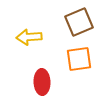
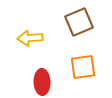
yellow arrow: moved 1 px right, 1 px down
orange square: moved 4 px right, 8 px down
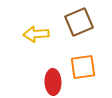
yellow arrow: moved 6 px right, 4 px up
red ellipse: moved 11 px right
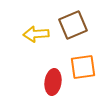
brown square: moved 6 px left, 3 px down
red ellipse: rotated 10 degrees clockwise
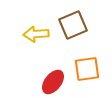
orange square: moved 4 px right, 2 px down
red ellipse: rotated 30 degrees clockwise
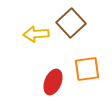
brown square: moved 2 px left, 2 px up; rotated 20 degrees counterclockwise
red ellipse: rotated 15 degrees counterclockwise
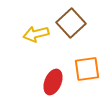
yellow arrow: rotated 10 degrees counterclockwise
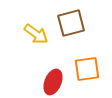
brown square: rotated 28 degrees clockwise
yellow arrow: rotated 130 degrees counterclockwise
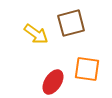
orange square: rotated 16 degrees clockwise
red ellipse: rotated 10 degrees clockwise
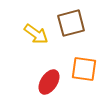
orange square: moved 3 px left
red ellipse: moved 4 px left
